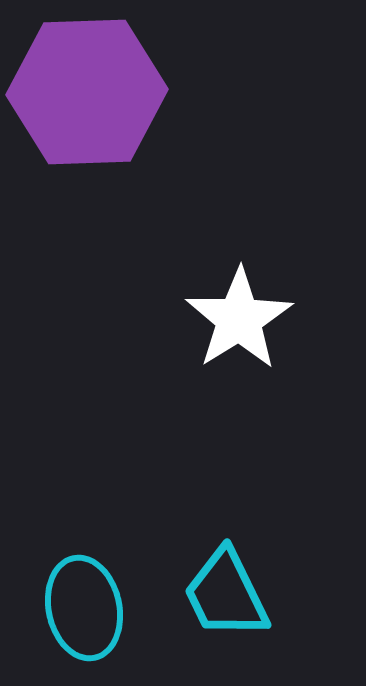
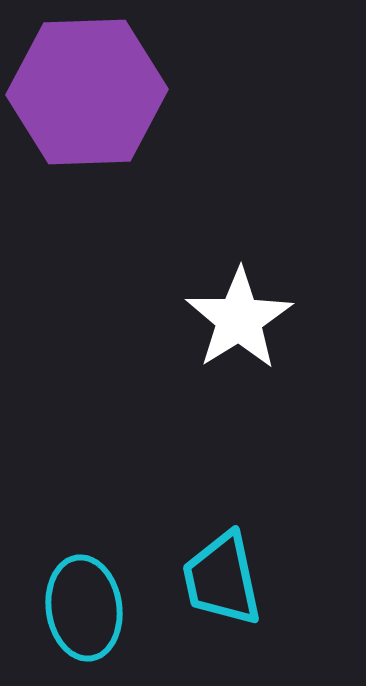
cyan trapezoid: moved 4 px left, 15 px up; rotated 14 degrees clockwise
cyan ellipse: rotated 4 degrees clockwise
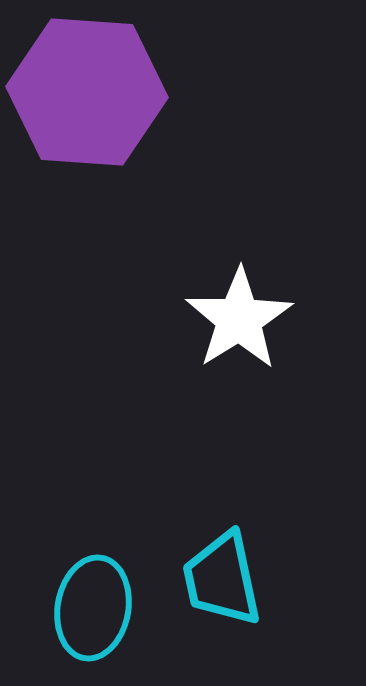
purple hexagon: rotated 6 degrees clockwise
cyan ellipse: moved 9 px right; rotated 18 degrees clockwise
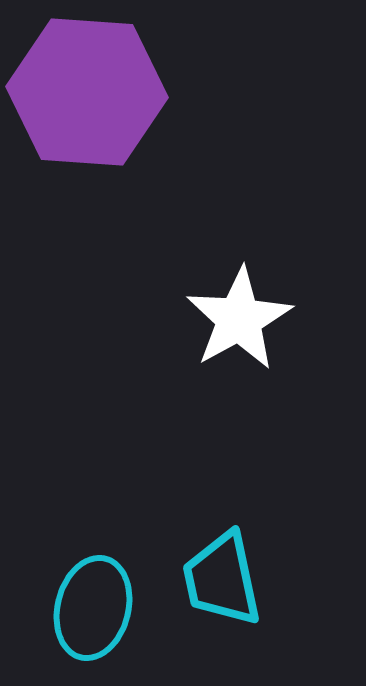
white star: rotated 3 degrees clockwise
cyan ellipse: rotated 4 degrees clockwise
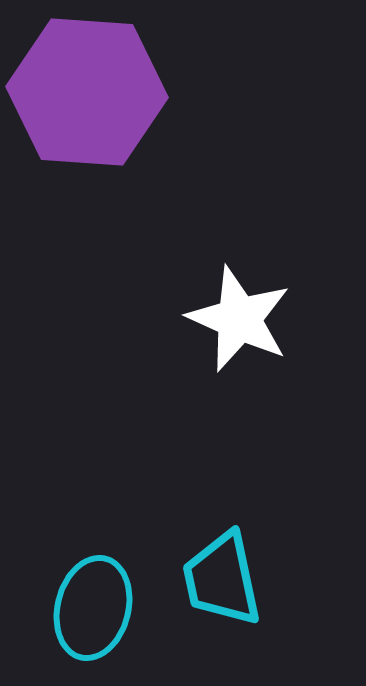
white star: rotated 19 degrees counterclockwise
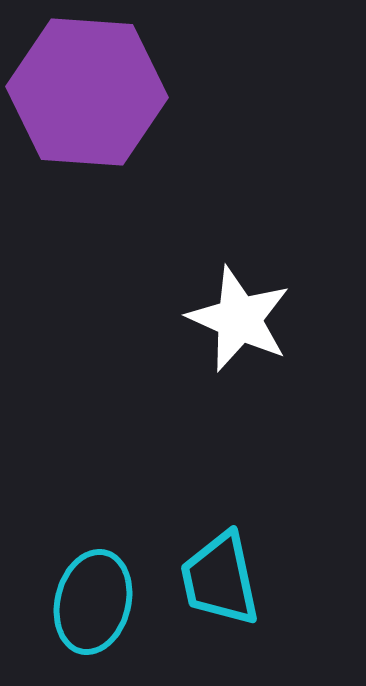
cyan trapezoid: moved 2 px left
cyan ellipse: moved 6 px up
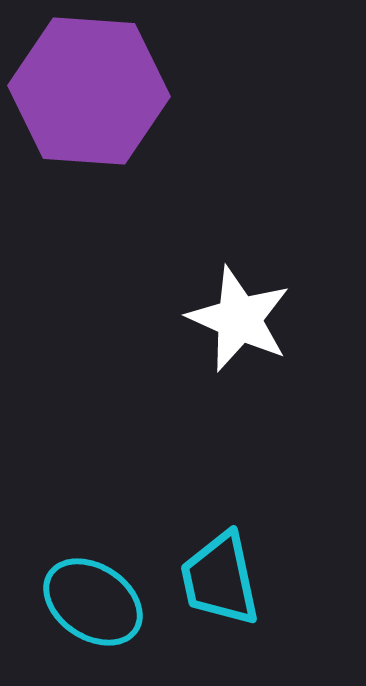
purple hexagon: moved 2 px right, 1 px up
cyan ellipse: rotated 70 degrees counterclockwise
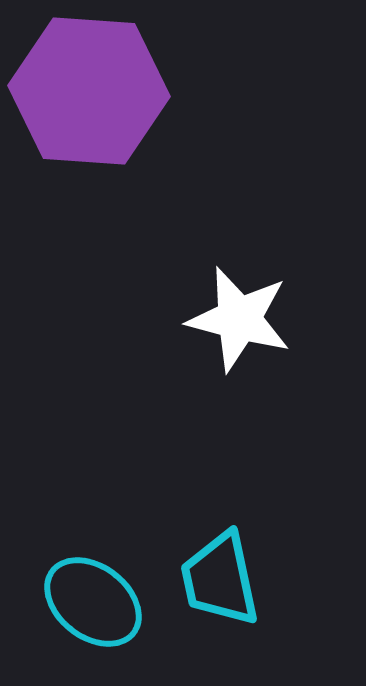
white star: rotated 9 degrees counterclockwise
cyan ellipse: rotated 4 degrees clockwise
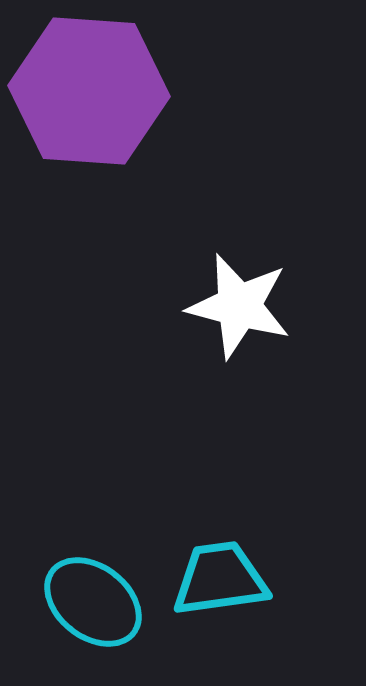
white star: moved 13 px up
cyan trapezoid: rotated 94 degrees clockwise
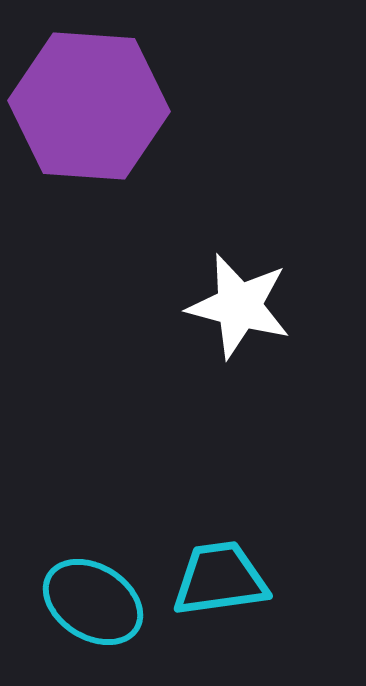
purple hexagon: moved 15 px down
cyan ellipse: rotated 6 degrees counterclockwise
